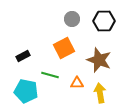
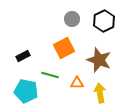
black hexagon: rotated 25 degrees counterclockwise
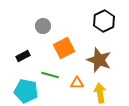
gray circle: moved 29 px left, 7 px down
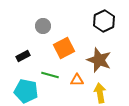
orange triangle: moved 3 px up
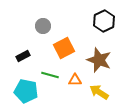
orange triangle: moved 2 px left
yellow arrow: moved 1 px left, 1 px up; rotated 48 degrees counterclockwise
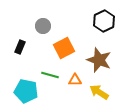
black rectangle: moved 3 px left, 9 px up; rotated 40 degrees counterclockwise
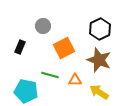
black hexagon: moved 4 px left, 8 px down
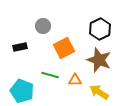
black rectangle: rotated 56 degrees clockwise
cyan pentagon: moved 4 px left; rotated 10 degrees clockwise
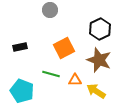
gray circle: moved 7 px right, 16 px up
green line: moved 1 px right, 1 px up
yellow arrow: moved 3 px left, 1 px up
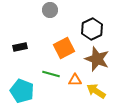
black hexagon: moved 8 px left
brown star: moved 2 px left, 1 px up
